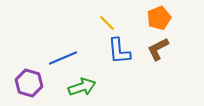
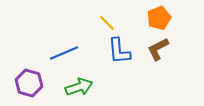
blue line: moved 1 px right, 5 px up
green arrow: moved 3 px left
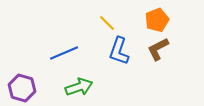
orange pentagon: moved 2 px left, 2 px down
blue L-shape: rotated 24 degrees clockwise
purple hexagon: moved 7 px left, 5 px down
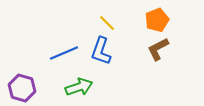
blue L-shape: moved 18 px left
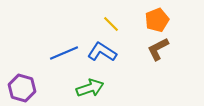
yellow line: moved 4 px right, 1 px down
blue L-shape: moved 1 px right, 1 px down; rotated 104 degrees clockwise
green arrow: moved 11 px right, 1 px down
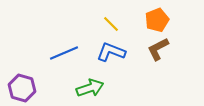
blue L-shape: moved 9 px right; rotated 12 degrees counterclockwise
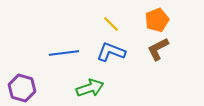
blue line: rotated 16 degrees clockwise
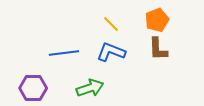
brown L-shape: rotated 65 degrees counterclockwise
purple hexagon: moved 11 px right; rotated 16 degrees counterclockwise
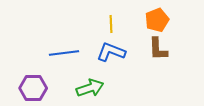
yellow line: rotated 42 degrees clockwise
